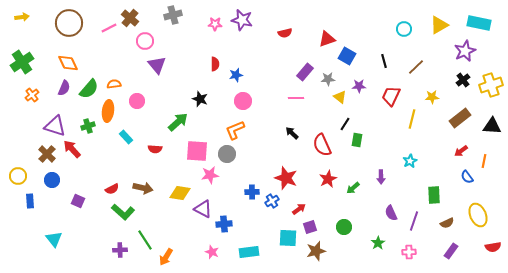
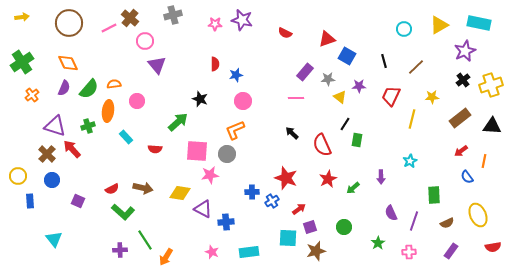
red semicircle at (285, 33): rotated 40 degrees clockwise
blue cross at (224, 224): moved 2 px right, 2 px up
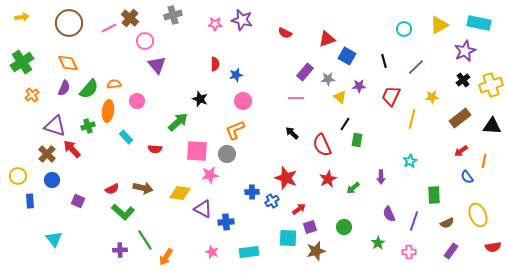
purple semicircle at (391, 213): moved 2 px left, 1 px down
